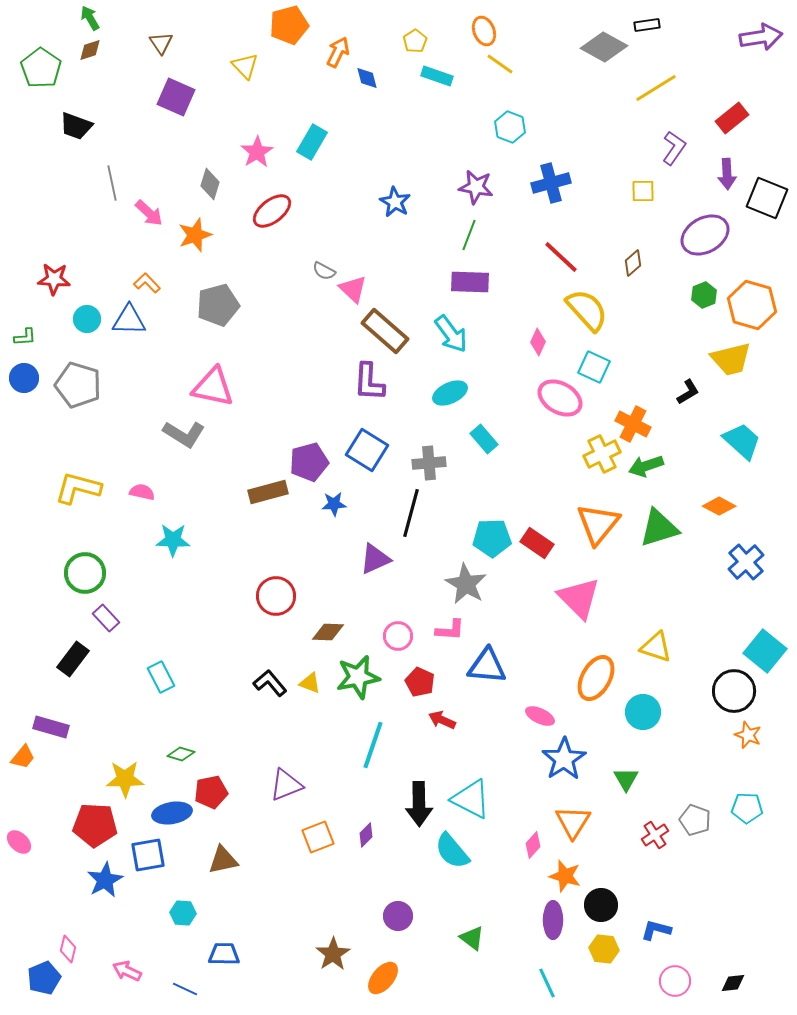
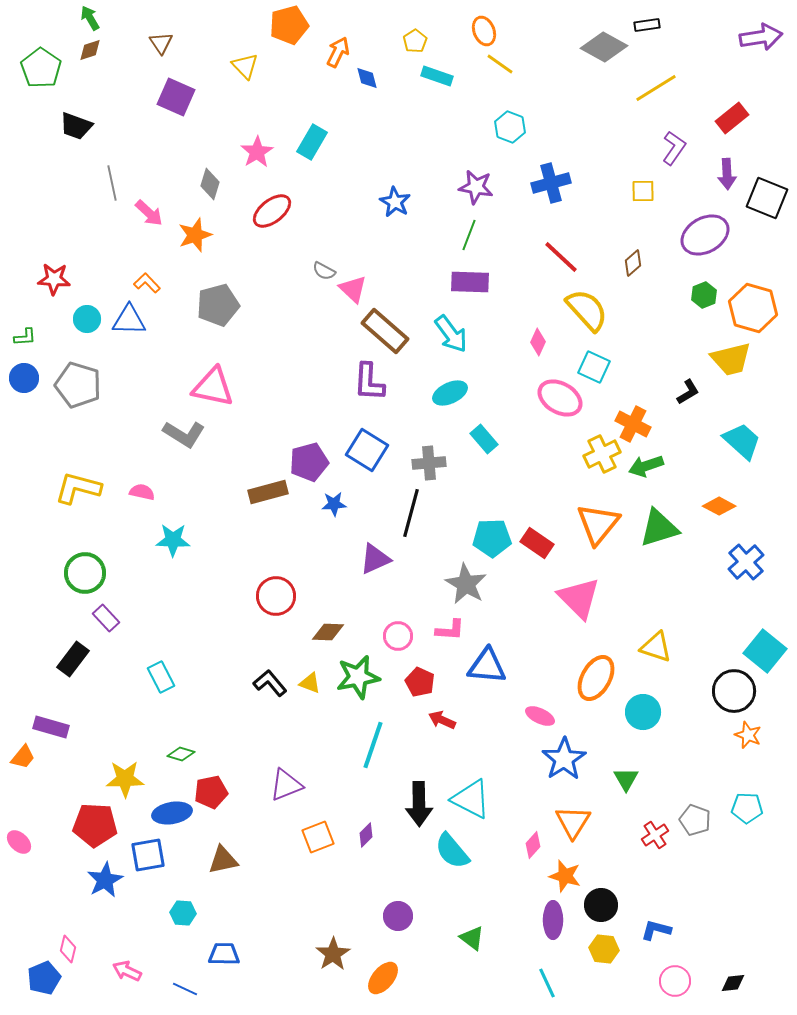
orange hexagon at (752, 305): moved 1 px right, 3 px down
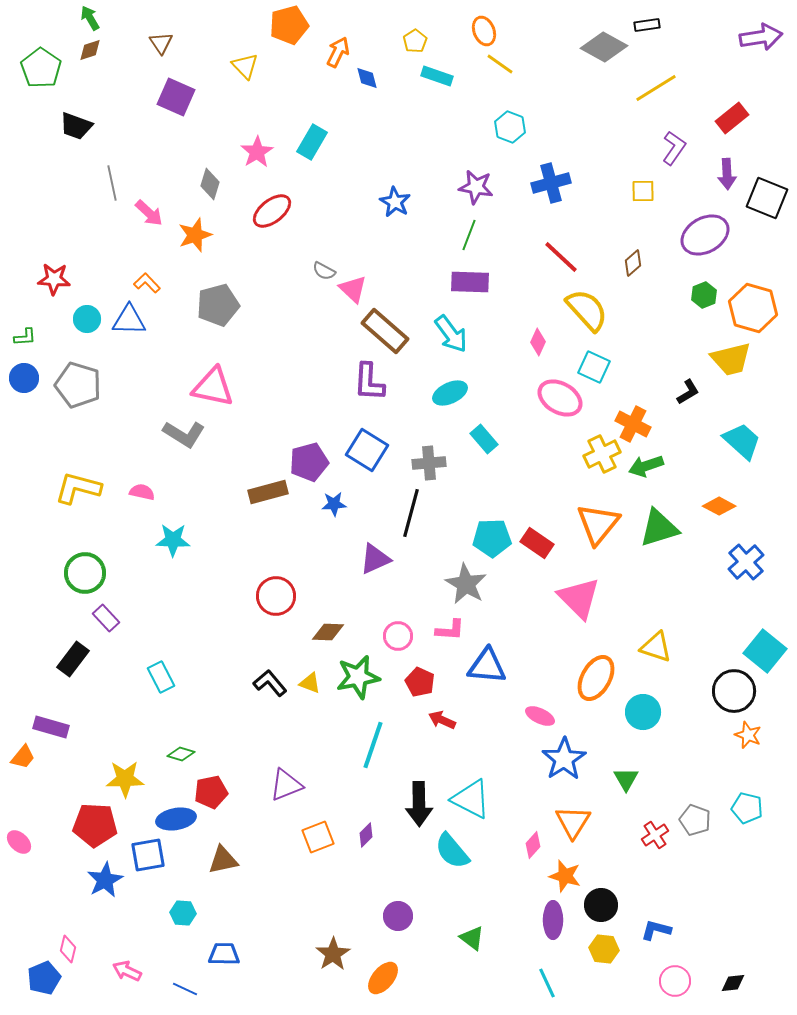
cyan pentagon at (747, 808): rotated 12 degrees clockwise
blue ellipse at (172, 813): moved 4 px right, 6 px down
